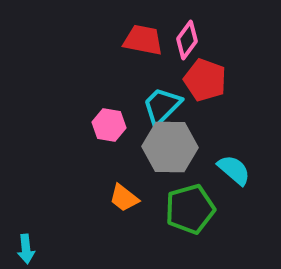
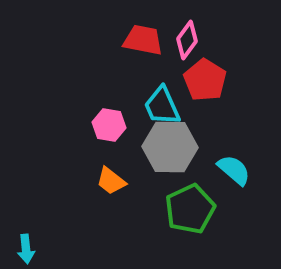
red pentagon: rotated 12 degrees clockwise
cyan trapezoid: rotated 69 degrees counterclockwise
orange trapezoid: moved 13 px left, 17 px up
green pentagon: rotated 9 degrees counterclockwise
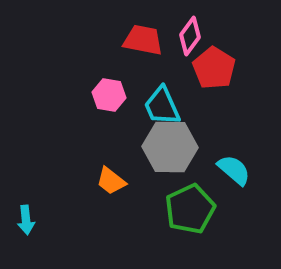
pink diamond: moved 3 px right, 4 px up
red pentagon: moved 9 px right, 12 px up
pink hexagon: moved 30 px up
cyan arrow: moved 29 px up
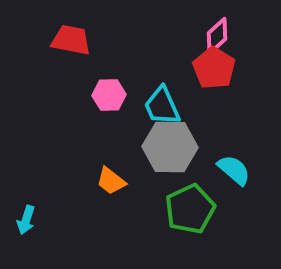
pink diamond: moved 27 px right; rotated 12 degrees clockwise
red trapezoid: moved 72 px left
pink hexagon: rotated 12 degrees counterclockwise
cyan arrow: rotated 24 degrees clockwise
